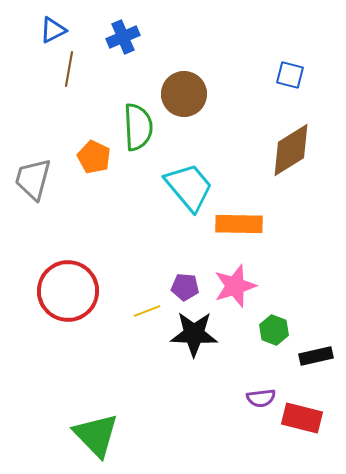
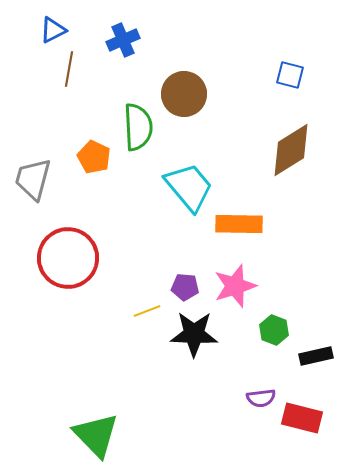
blue cross: moved 3 px down
red circle: moved 33 px up
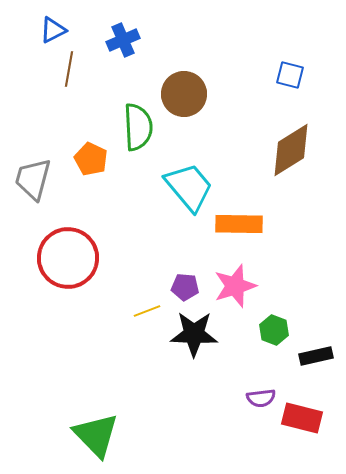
orange pentagon: moved 3 px left, 2 px down
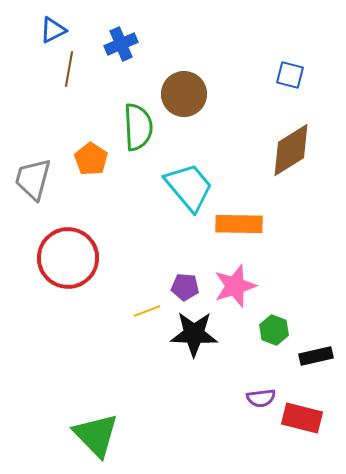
blue cross: moved 2 px left, 4 px down
orange pentagon: rotated 8 degrees clockwise
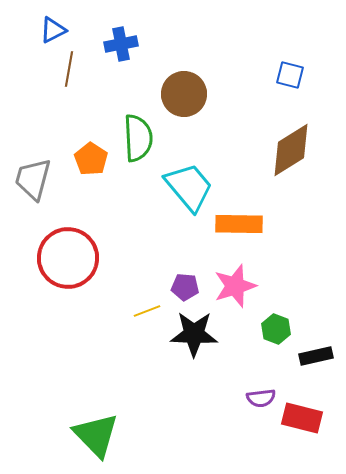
blue cross: rotated 12 degrees clockwise
green semicircle: moved 11 px down
green hexagon: moved 2 px right, 1 px up
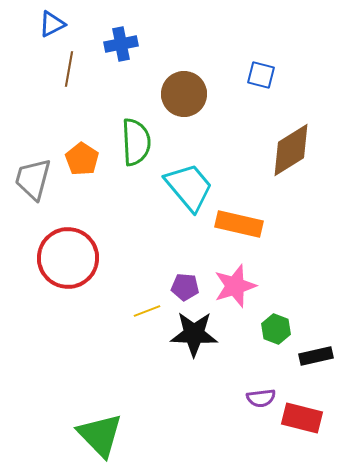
blue triangle: moved 1 px left, 6 px up
blue square: moved 29 px left
green semicircle: moved 2 px left, 4 px down
orange pentagon: moved 9 px left
orange rectangle: rotated 12 degrees clockwise
green triangle: moved 4 px right
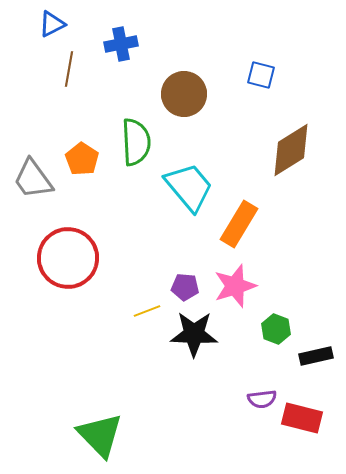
gray trapezoid: rotated 51 degrees counterclockwise
orange rectangle: rotated 72 degrees counterclockwise
purple semicircle: moved 1 px right, 1 px down
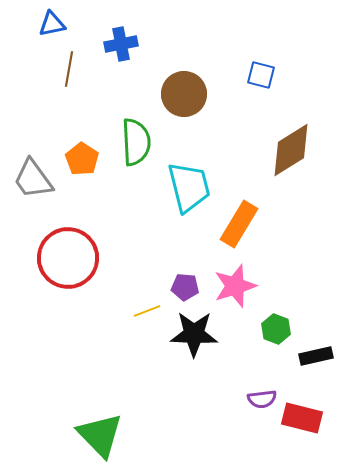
blue triangle: rotated 16 degrees clockwise
cyan trapezoid: rotated 26 degrees clockwise
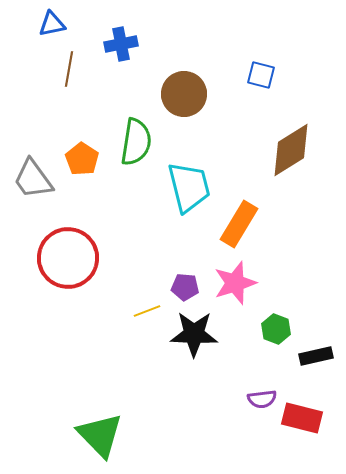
green semicircle: rotated 12 degrees clockwise
pink star: moved 3 px up
